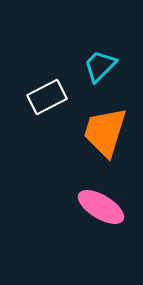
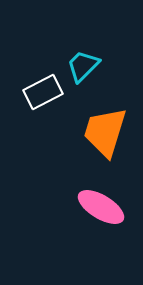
cyan trapezoid: moved 17 px left
white rectangle: moved 4 px left, 5 px up
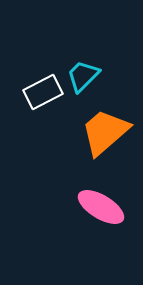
cyan trapezoid: moved 10 px down
orange trapezoid: rotated 32 degrees clockwise
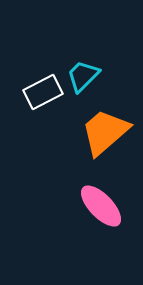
pink ellipse: moved 1 px up; rotated 15 degrees clockwise
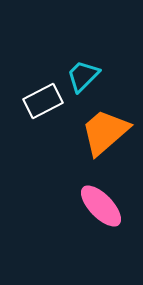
white rectangle: moved 9 px down
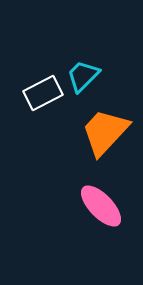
white rectangle: moved 8 px up
orange trapezoid: rotated 6 degrees counterclockwise
